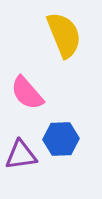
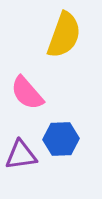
yellow semicircle: rotated 42 degrees clockwise
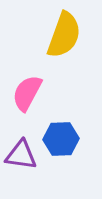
pink semicircle: rotated 69 degrees clockwise
purple triangle: rotated 16 degrees clockwise
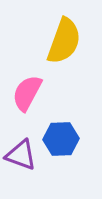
yellow semicircle: moved 6 px down
purple triangle: rotated 12 degrees clockwise
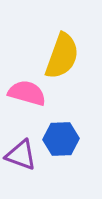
yellow semicircle: moved 2 px left, 15 px down
pink semicircle: rotated 78 degrees clockwise
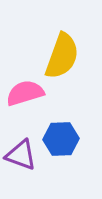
pink semicircle: moved 2 px left; rotated 33 degrees counterclockwise
